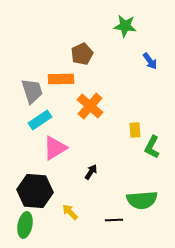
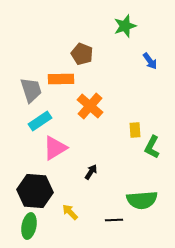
green star: rotated 25 degrees counterclockwise
brown pentagon: rotated 25 degrees counterclockwise
gray trapezoid: moved 1 px left, 1 px up
cyan rectangle: moved 1 px down
green ellipse: moved 4 px right, 1 px down
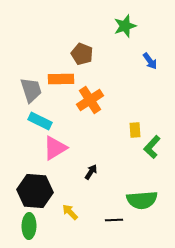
orange cross: moved 6 px up; rotated 16 degrees clockwise
cyan rectangle: rotated 60 degrees clockwise
green L-shape: rotated 15 degrees clockwise
green ellipse: rotated 10 degrees counterclockwise
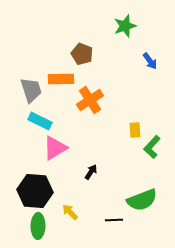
green semicircle: rotated 16 degrees counterclockwise
green ellipse: moved 9 px right
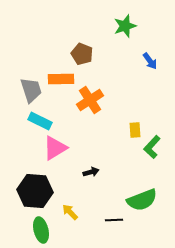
black arrow: rotated 42 degrees clockwise
green ellipse: moved 3 px right, 4 px down; rotated 15 degrees counterclockwise
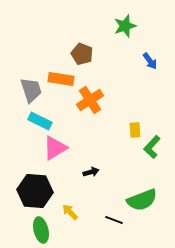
orange rectangle: rotated 10 degrees clockwise
black line: rotated 24 degrees clockwise
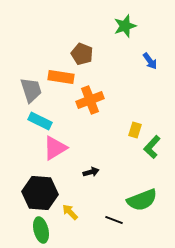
orange rectangle: moved 2 px up
orange cross: rotated 12 degrees clockwise
yellow rectangle: rotated 21 degrees clockwise
black hexagon: moved 5 px right, 2 px down
